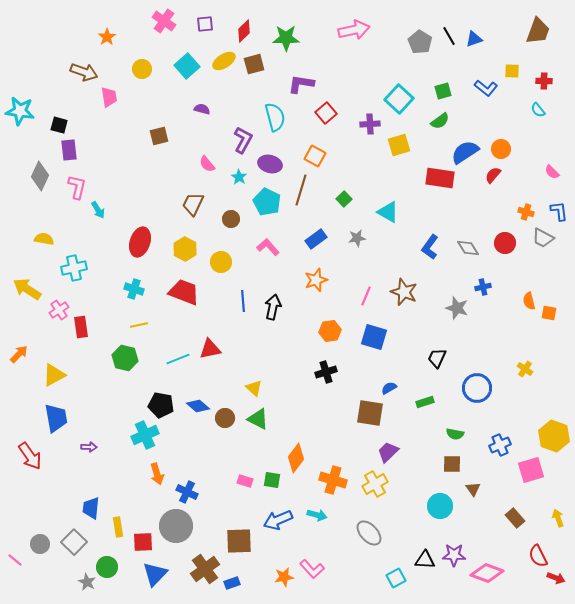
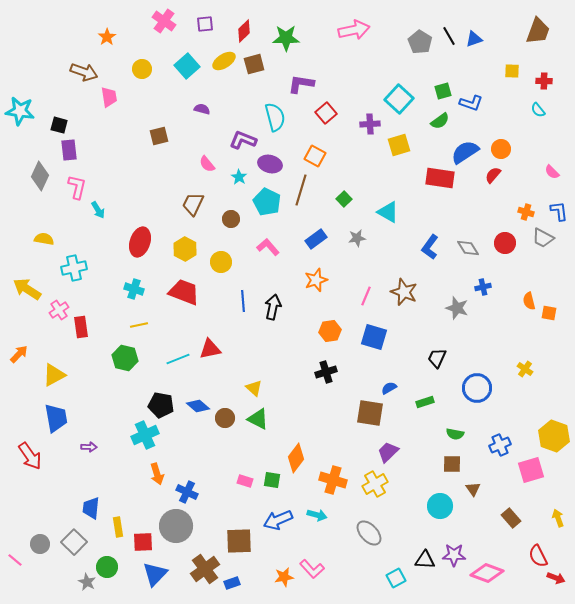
blue L-shape at (486, 88): moved 15 px left, 15 px down; rotated 20 degrees counterclockwise
purple L-shape at (243, 140): rotated 96 degrees counterclockwise
brown rectangle at (515, 518): moved 4 px left
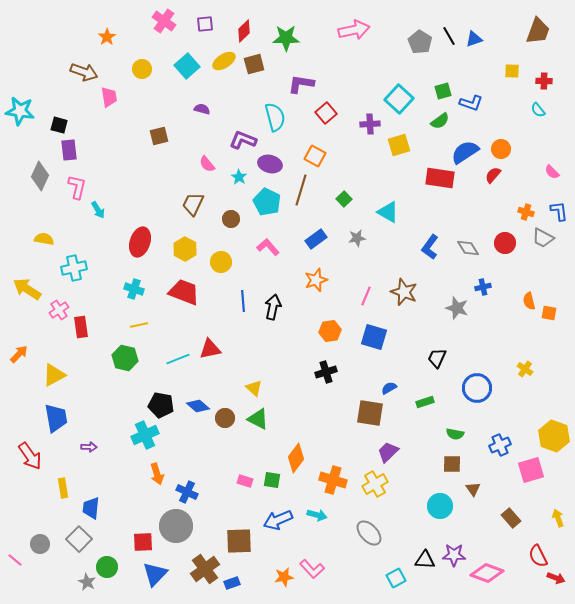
yellow rectangle at (118, 527): moved 55 px left, 39 px up
gray square at (74, 542): moved 5 px right, 3 px up
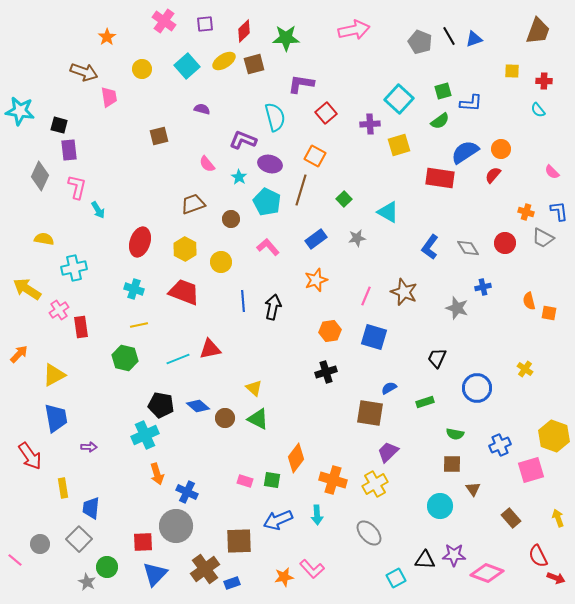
gray pentagon at (420, 42): rotated 10 degrees counterclockwise
blue L-shape at (471, 103): rotated 15 degrees counterclockwise
brown trapezoid at (193, 204): rotated 45 degrees clockwise
cyan arrow at (317, 515): rotated 72 degrees clockwise
